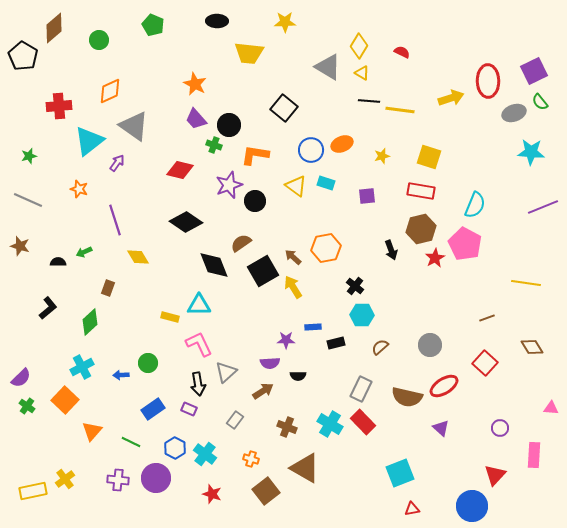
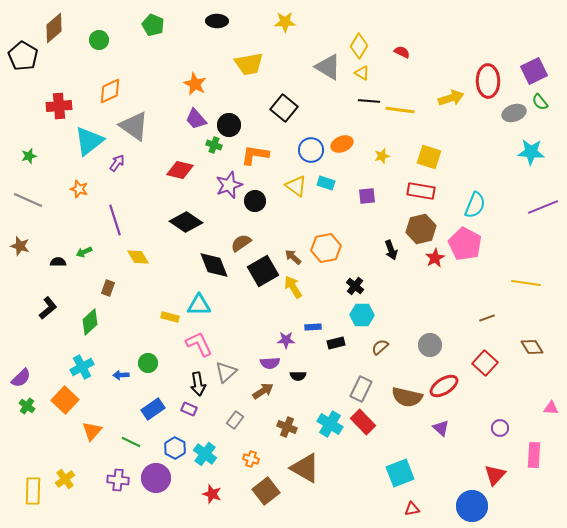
yellow trapezoid at (249, 53): moved 11 px down; rotated 16 degrees counterclockwise
yellow rectangle at (33, 491): rotated 76 degrees counterclockwise
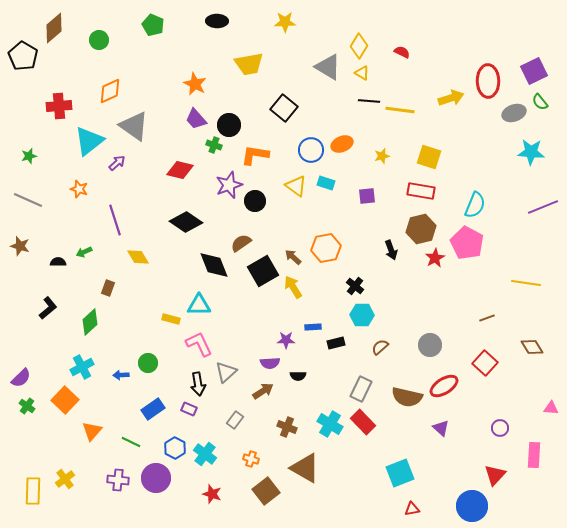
purple arrow at (117, 163): rotated 12 degrees clockwise
pink pentagon at (465, 244): moved 2 px right, 1 px up
yellow rectangle at (170, 317): moved 1 px right, 2 px down
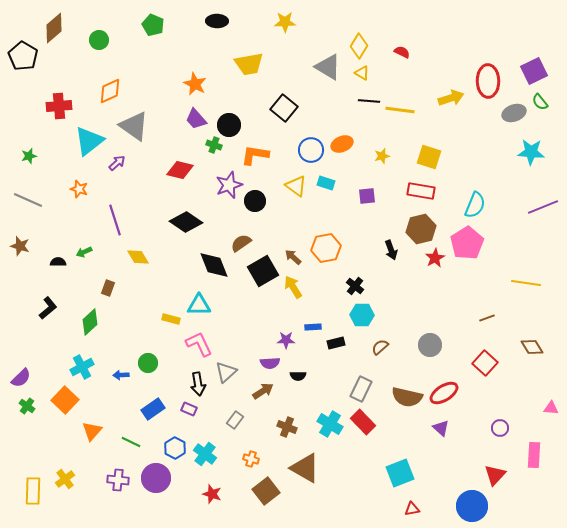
pink pentagon at (467, 243): rotated 12 degrees clockwise
red ellipse at (444, 386): moved 7 px down
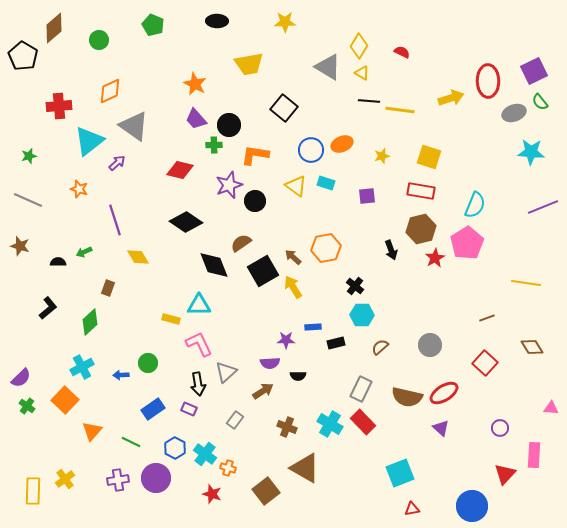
green cross at (214, 145): rotated 21 degrees counterclockwise
orange cross at (251, 459): moved 23 px left, 9 px down
red triangle at (495, 475): moved 10 px right, 1 px up
purple cross at (118, 480): rotated 15 degrees counterclockwise
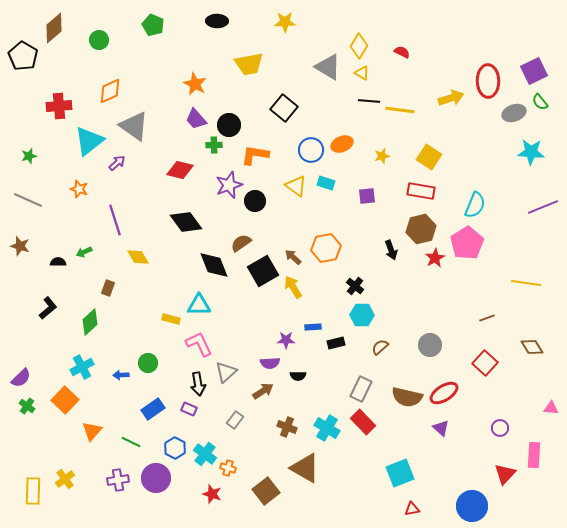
yellow square at (429, 157): rotated 15 degrees clockwise
black diamond at (186, 222): rotated 20 degrees clockwise
cyan cross at (330, 424): moved 3 px left, 4 px down
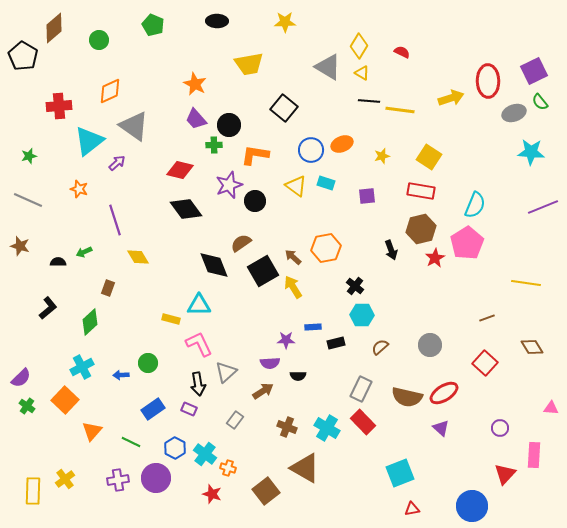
black diamond at (186, 222): moved 13 px up
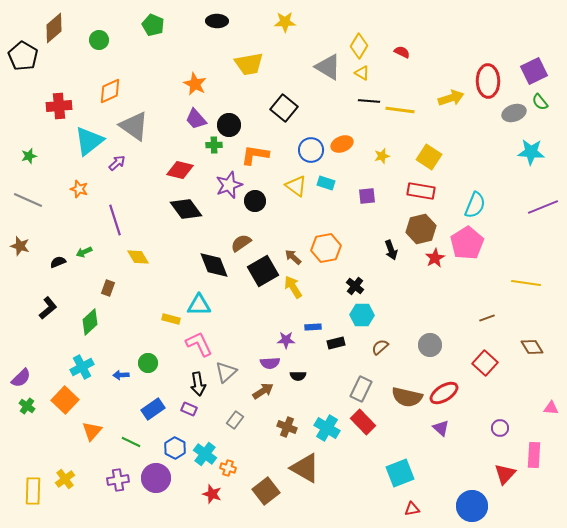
black semicircle at (58, 262): rotated 21 degrees counterclockwise
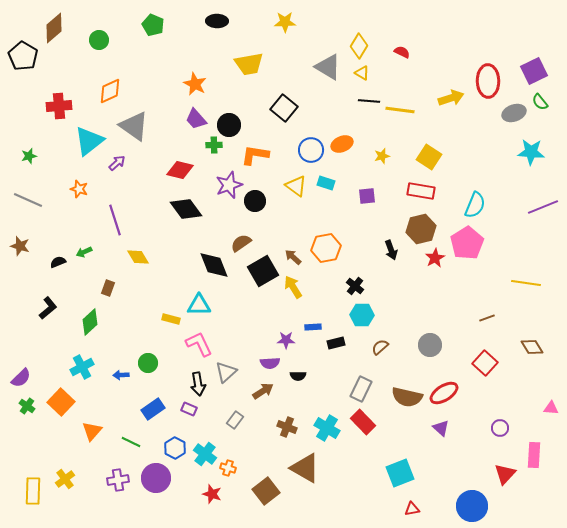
orange square at (65, 400): moved 4 px left, 2 px down
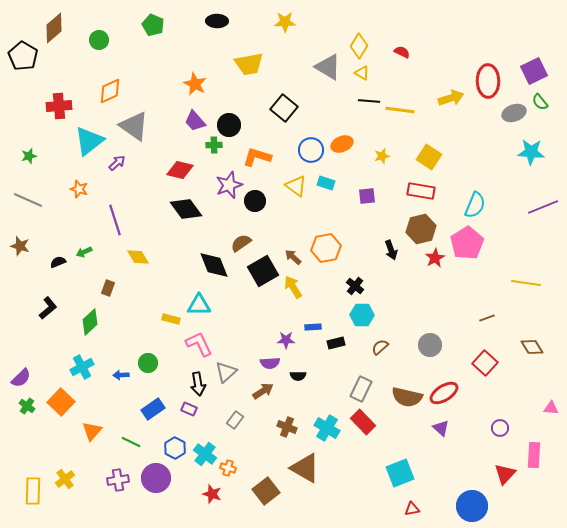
purple trapezoid at (196, 119): moved 1 px left, 2 px down
orange L-shape at (255, 155): moved 2 px right, 2 px down; rotated 8 degrees clockwise
